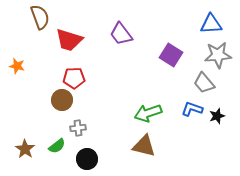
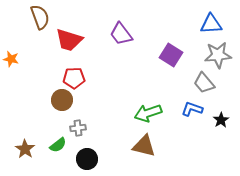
orange star: moved 6 px left, 7 px up
black star: moved 4 px right, 4 px down; rotated 14 degrees counterclockwise
green semicircle: moved 1 px right, 1 px up
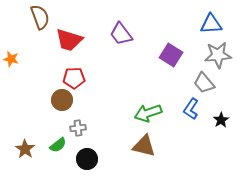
blue L-shape: moved 1 px left; rotated 75 degrees counterclockwise
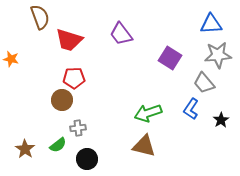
purple square: moved 1 px left, 3 px down
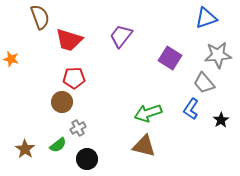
blue triangle: moved 5 px left, 6 px up; rotated 15 degrees counterclockwise
purple trapezoid: moved 2 px down; rotated 75 degrees clockwise
brown circle: moved 2 px down
gray cross: rotated 21 degrees counterclockwise
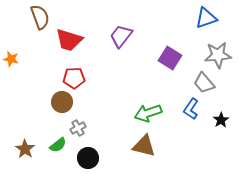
black circle: moved 1 px right, 1 px up
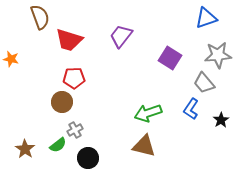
gray cross: moved 3 px left, 2 px down
